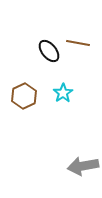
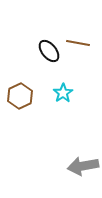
brown hexagon: moved 4 px left
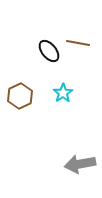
gray arrow: moved 3 px left, 2 px up
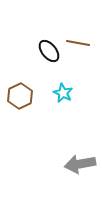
cyan star: rotated 12 degrees counterclockwise
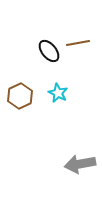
brown line: rotated 20 degrees counterclockwise
cyan star: moved 5 px left
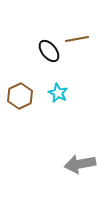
brown line: moved 1 px left, 4 px up
